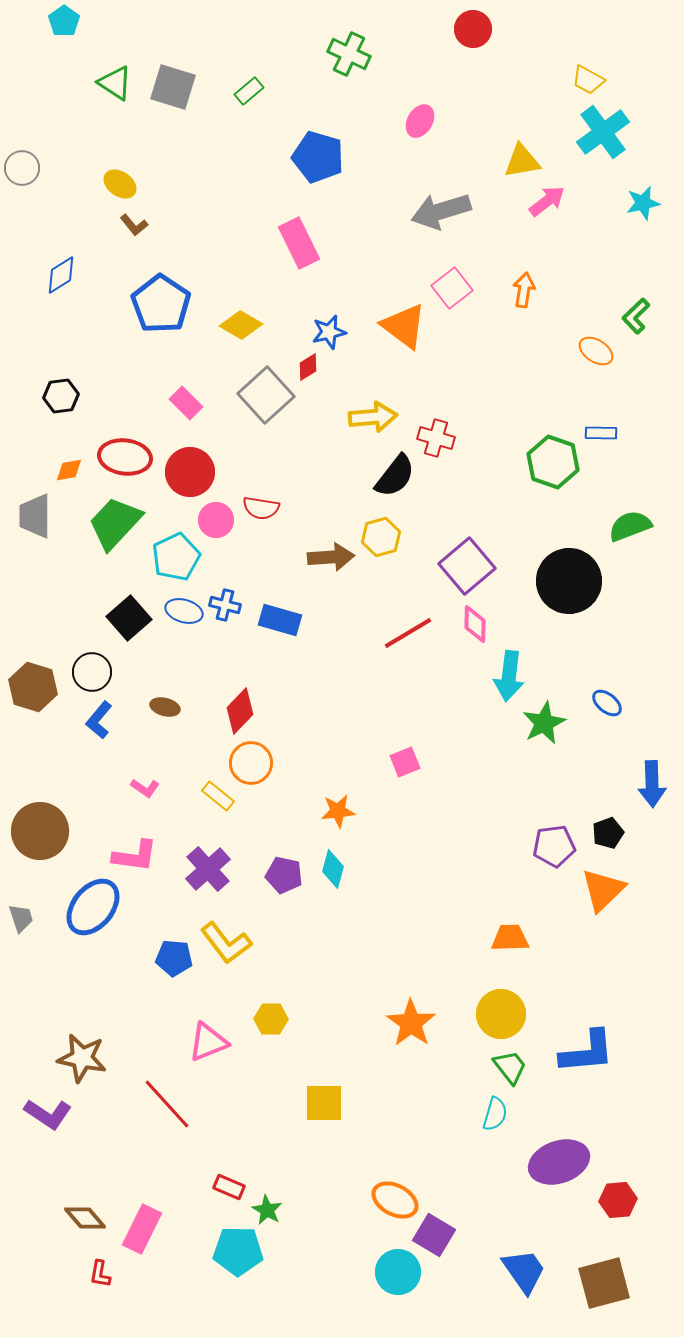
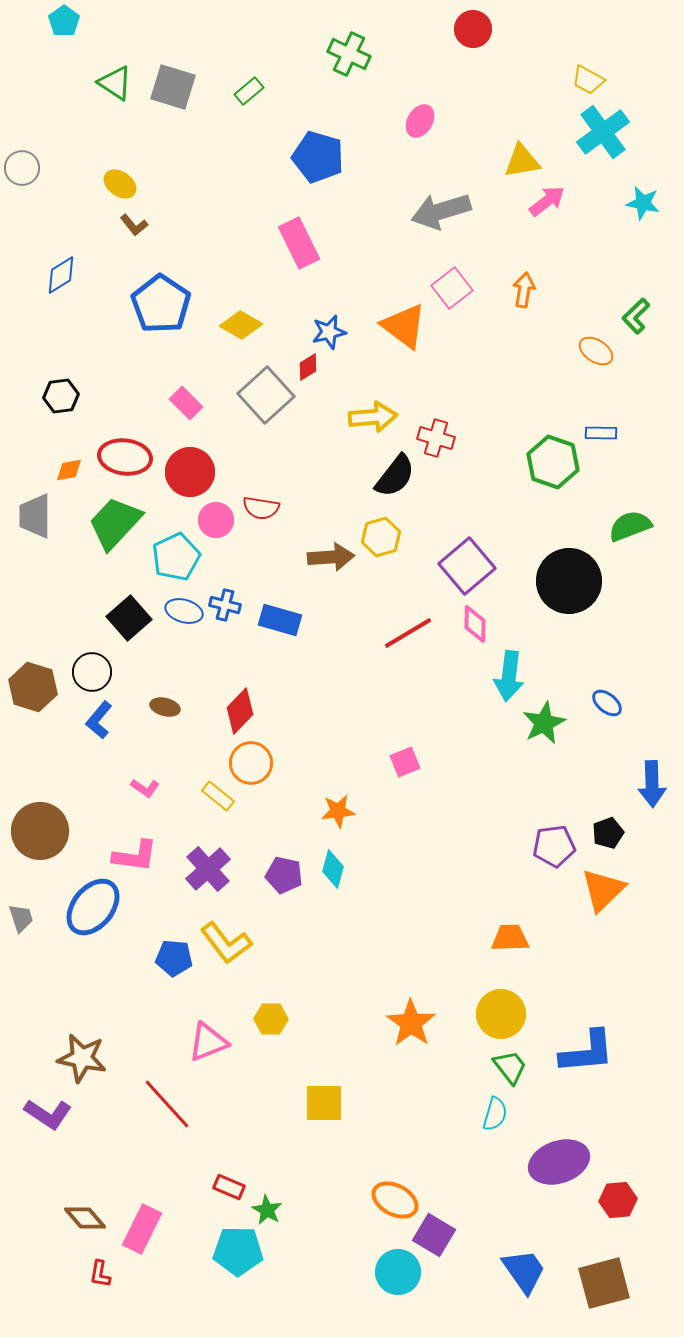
cyan star at (643, 203): rotated 24 degrees clockwise
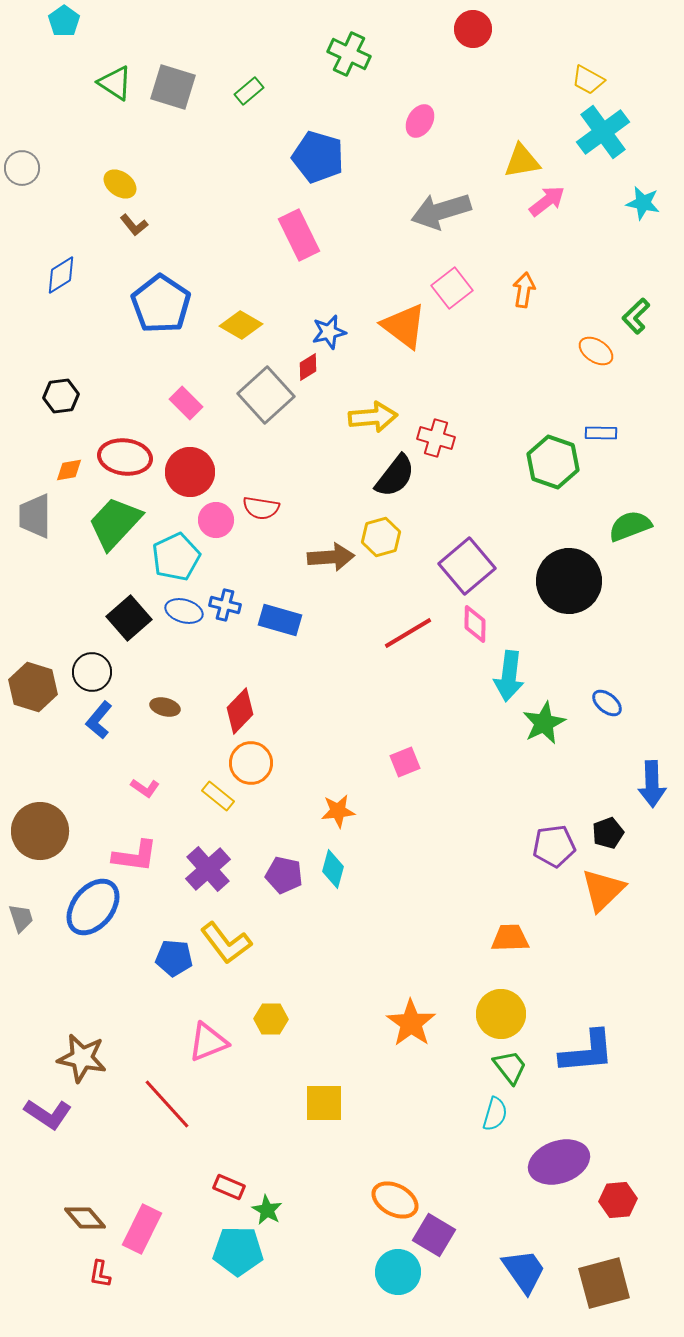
pink rectangle at (299, 243): moved 8 px up
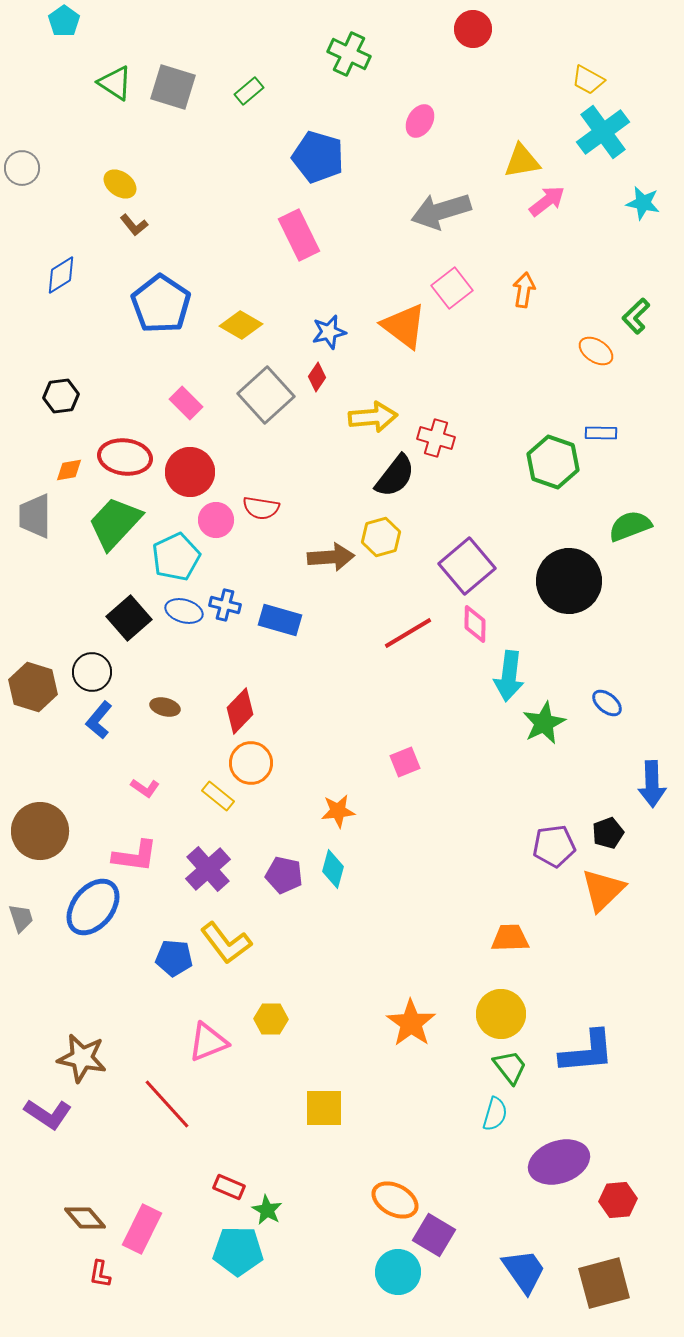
red diamond at (308, 367): moved 9 px right, 10 px down; rotated 24 degrees counterclockwise
yellow square at (324, 1103): moved 5 px down
